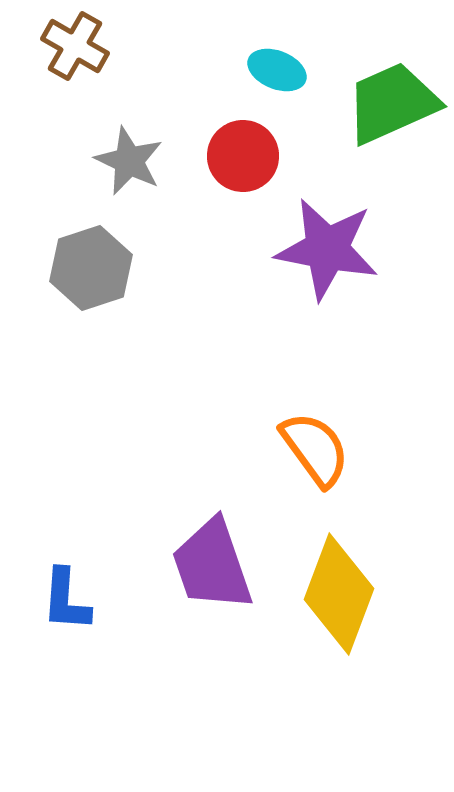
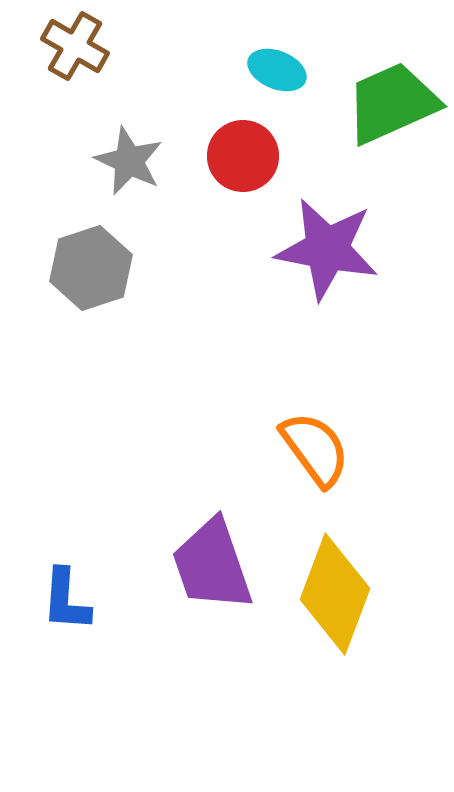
yellow diamond: moved 4 px left
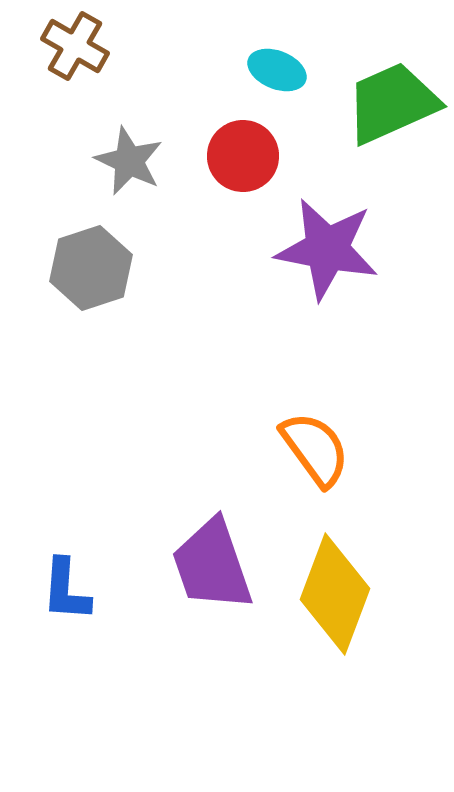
blue L-shape: moved 10 px up
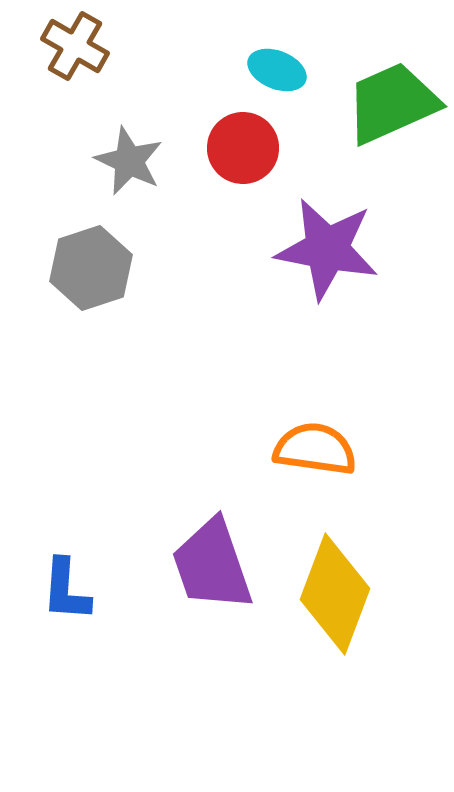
red circle: moved 8 px up
orange semicircle: rotated 46 degrees counterclockwise
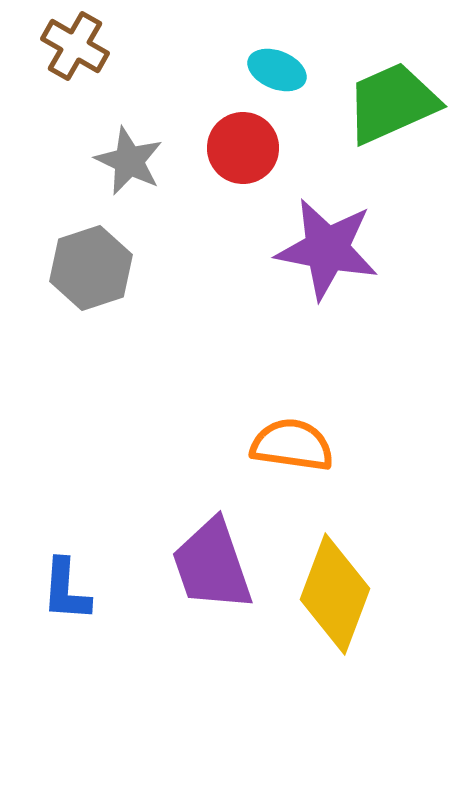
orange semicircle: moved 23 px left, 4 px up
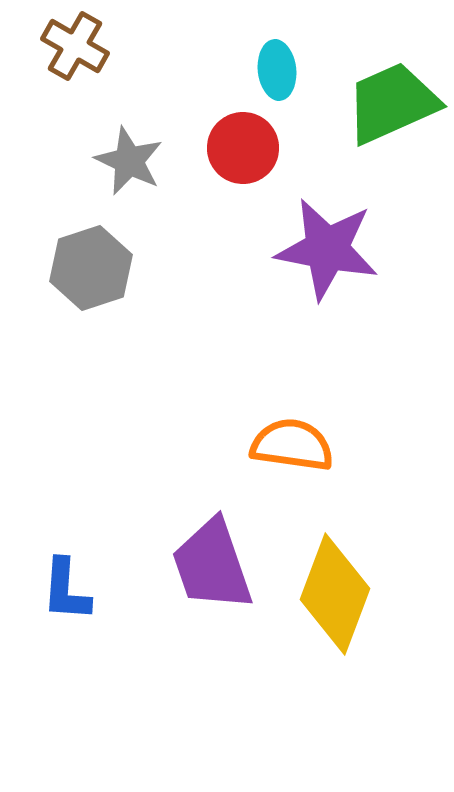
cyan ellipse: rotated 62 degrees clockwise
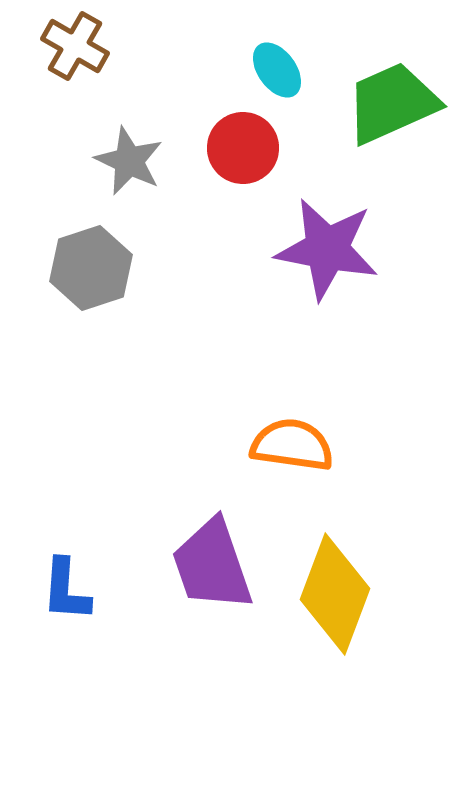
cyan ellipse: rotated 30 degrees counterclockwise
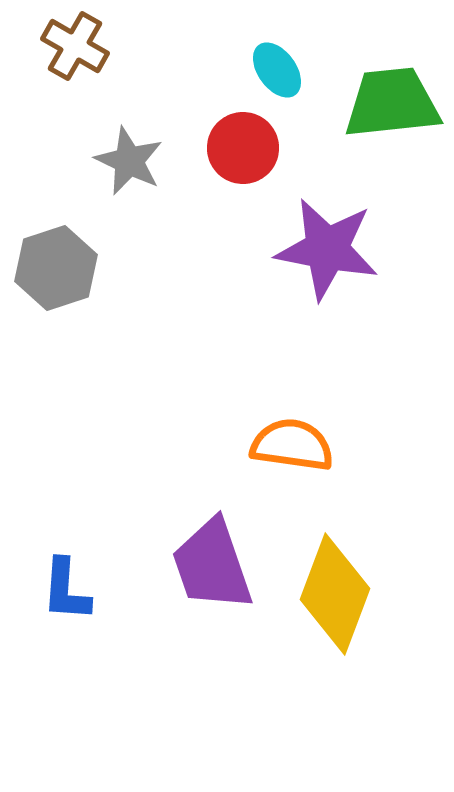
green trapezoid: rotated 18 degrees clockwise
gray hexagon: moved 35 px left
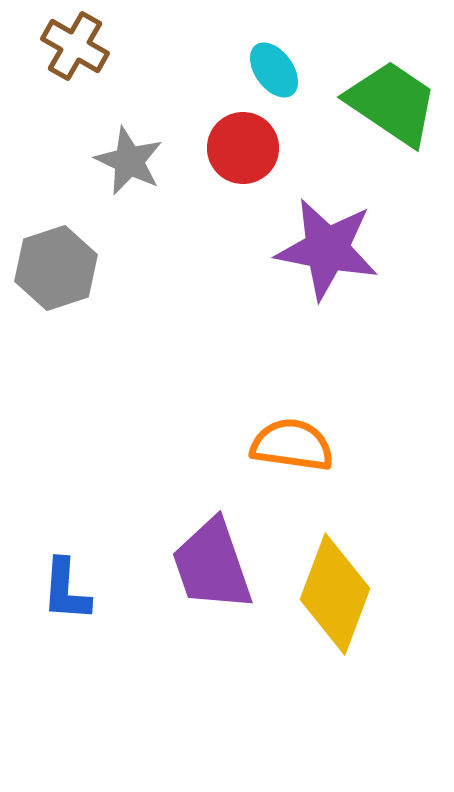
cyan ellipse: moved 3 px left
green trapezoid: rotated 40 degrees clockwise
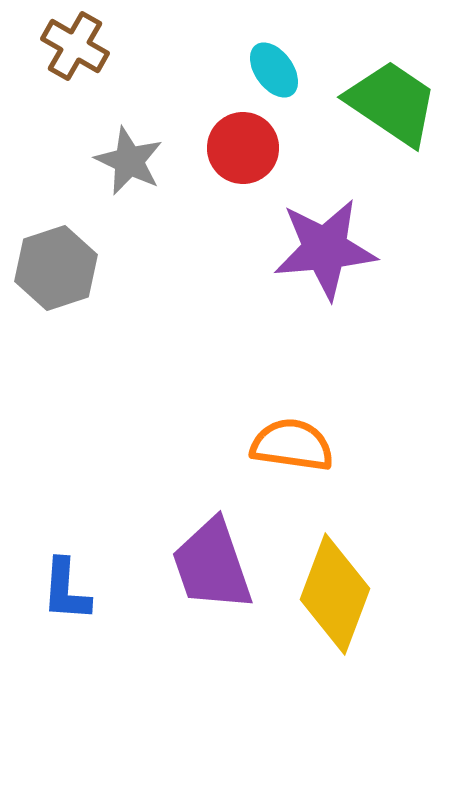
purple star: moved 2 px left; rotated 16 degrees counterclockwise
